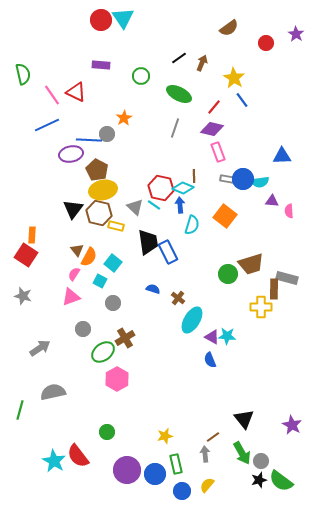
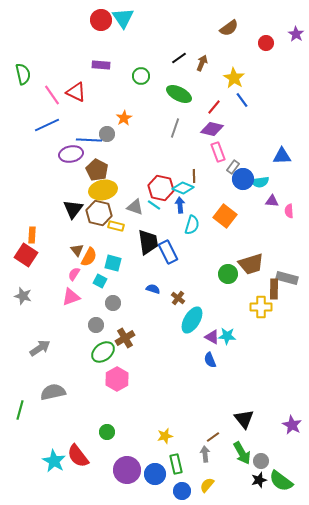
gray rectangle at (227, 179): moved 6 px right, 12 px up; rotated 64 degrees counterclockwise
gray triangle at (135, 207): rotated 24 degrees counterclockwise
cyan square at (113, 263): rotated 24 degrees counterclockwise
gray circle at (83, 329): moved 13 px right, 4 px up
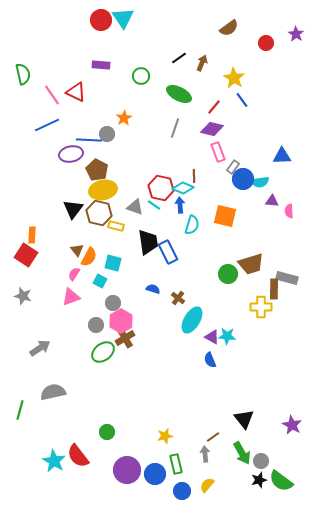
orange square at (225, 216): rotated 25 degrees counterclockwise
pink hexagon at (117, 379): moved 4 px right, 58 px up
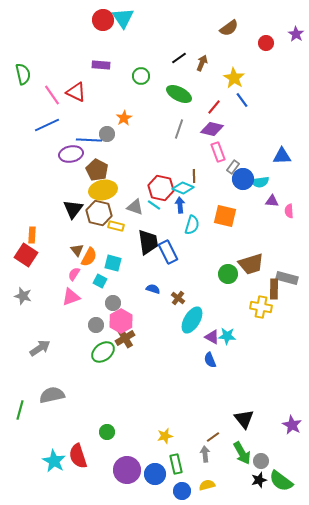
red circle at (101, 20): moved 2 px right
gray line at (175, 128): moved 4 px right, 1 px down
yellow cross at (261, 307): rotated 10 degrees clockwise
gray semicircle at (53, 392): moved 1 px left, 3 px down
red semicircle at (78, 456): rotated 20 degrees clockwise
yellow semicircle at (207, 485): rotated 35 degrees clockwise
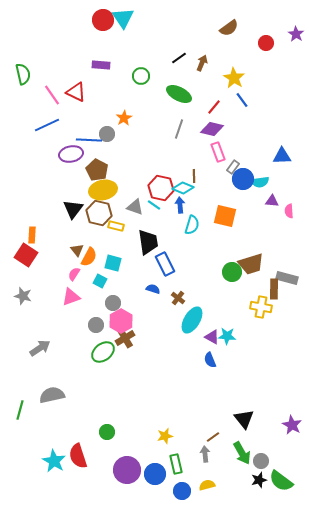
blue rectangle at (168, 252): moved 3 px left, 12 px down
green circle at (228, 274): moved 4 px right, 2 px up
